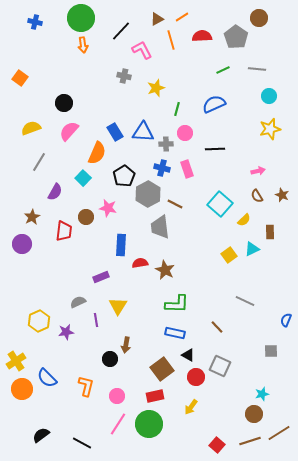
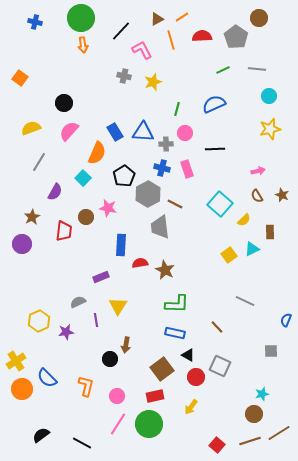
yellow star at (156, 88): moved 3 px left, 6 px up
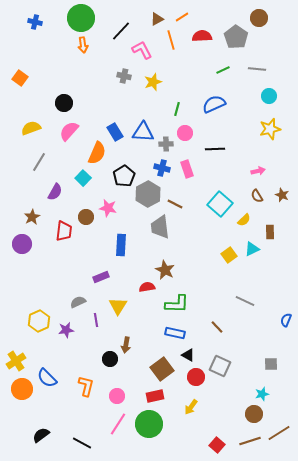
red semicircle at (140, 263): moved 7 px right, 24 px down
purple star at (66, 332): moved 2 px up
gray square at (271, 351): moved 13 px down
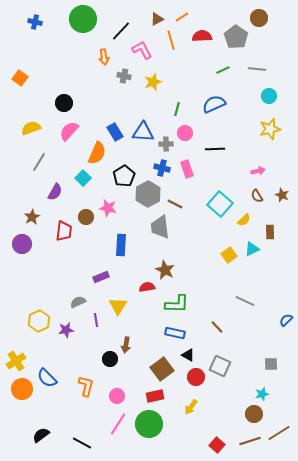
green circle at (81, 18): moved 2 px right, 1 px down
orange arrow at (83, 45): moved 21 px right, 12 px down
blue semicircle at (286, 320): rotated 24 degrees clockwise
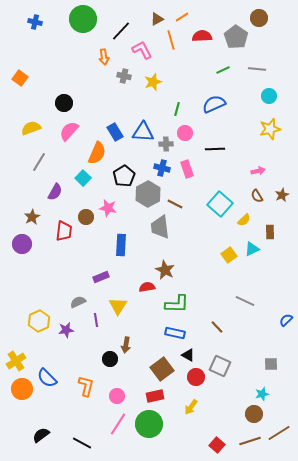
brown star at (282, 195): rotated 24 degrees clockwise
